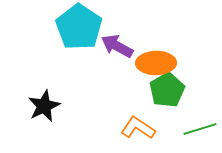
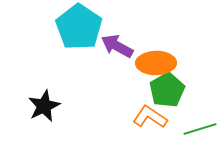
orange L-shape: moved 12 px right, 11 px up
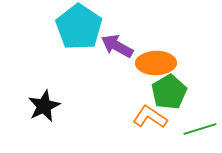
green pentagon: moved 2 px right, 2 px down
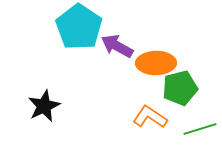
green pentagon: moved 11 px right, 4 px up; rotated 16 degrees clockwise
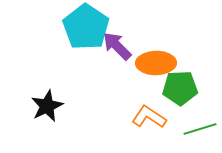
cyan pentagon: moved 7 px right
purple arrow: rotated 16 degrees clockwise
green pentagon: rotated 12 degrees clockwise
black star: moved 3 px right
orange L-shape: moved 1 px left
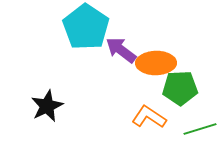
purple arrow: moved 4 px right, 4 px down; rotated 8 degrees counterclockwise
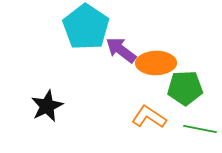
green pentagon: moved 5 px right
green line: rotated 28 degrees clockwise
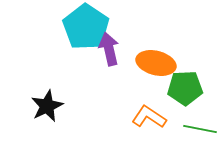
purple arrow: moved 12 px left, 1 px up; rotated 40 degrees clockwise
orange ellipse: rotated 15 degrees clockwise
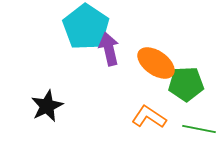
orange ellipse: rotated 21 degrees clockwise
green pentagon: moved 1 px right, 4 px up
green line: moved 1 px left
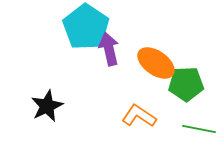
orange L-shape: moved 10 px left, 1 px up
